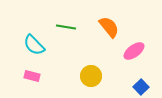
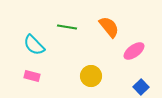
green line: moved 1 px right
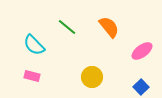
green line: rotated 30 degrees clockwise
pink ellipse: moved 8 px right
yellow circle: moved 1 px right, 1 px down
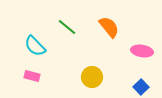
cyan semicircle: moved 1 px right, 1 px down
pink ellipse: rotated 45 degrees clockwise
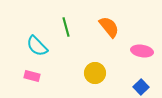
green line: moved 1 px left; rotated 36 degrees clockwise
cyan semicircle: moved 2 px right
yellow circle: moved 3 px right, 4 px up
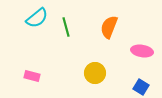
orange semicircle: rotated 120 degrees counterclockwise
cyan semicircle: moved 28 px up; rotated 85 degrees counterclockwise
blue square: rotated 14 degrees counterclockwise
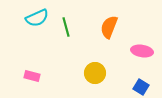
cyan semicircle: rotated 15 degrees clockwise
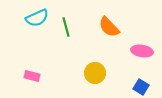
orange semicircle: rotated 65 degrees counterclockwise
